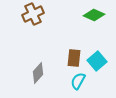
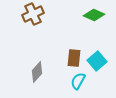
gray diamond: moved 1 px left, 1 px up
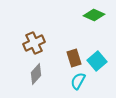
brown cross: moved 1 px right, 29 px down
brown rectangle: rotated 24 degrees counterclockwise
gray diamond: moved 1 px left, 2 px down
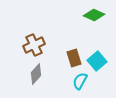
brown cross: moved 2 px down
cyan semicircle: moved 2 px right
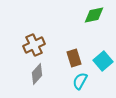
green diamond: rotated 35 degrees counterclockwise
cyan square: moved 6 px right
gray diamond: moved 1 px right
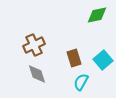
green diamond: moved 3 px right
cyan square: moved 1 px up
gray diamond: rotated 60 degrees counterclockwise
cyan semicircle: moved 1 px right, 1 px down
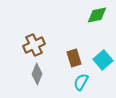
gray diamond: rotated 40 degrees clockwise
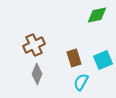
cyan square: rotated 18 degrees clockwise
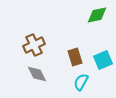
brown rectangle: moved 1 px right, 1 px up
gray diamond: rotated 50 degrees counterclockwise
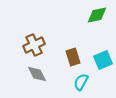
brown rectangle: moved 2 px left
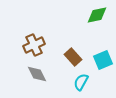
brown rectangle: rotated 24 degrees counterclockwise
